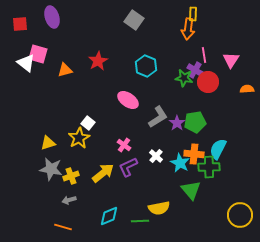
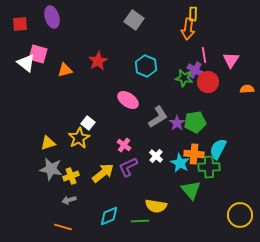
yellow semicircle: moved 3 px left, 2 px up; rotated 20 degrees clockwise
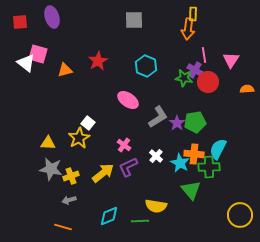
gray square: rotated 36 degrees counterclockwise
red square: moved 2 px up
yellow triangle: rotated 21 degrees clockwise
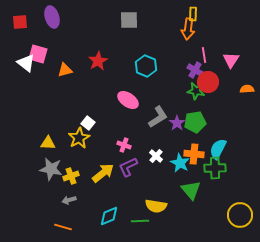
gray square: moved 5 px left
green star: moved 12 px right, 13 px down
pink cross: rotated 16 degrees counterclockwise
green cross: moved 6 px right, 1 px down
